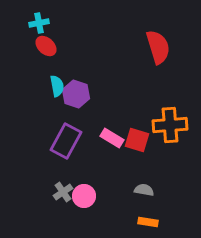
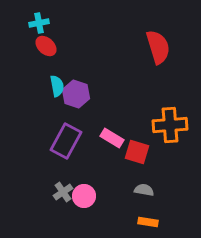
red square: moved 12 px down
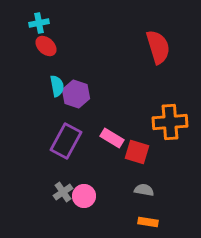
orange cross: moved 3 px up
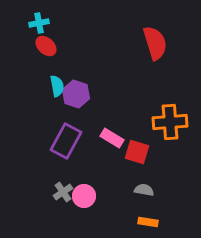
red semicircle: moved 3 px left, 4 px up
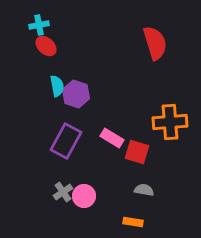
cyan cross: moved 2 px down
orange rectangle: moved 15 px left
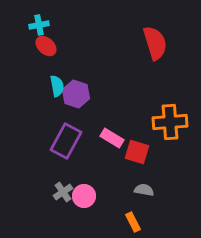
orange rectangle: rotated 54 degrees clockwise
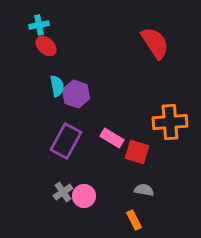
red semicircle: rotated 16 degrees counterclockwise
orange rectangle: moved 1 px right, 2 px up
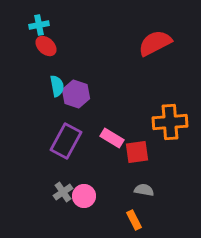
red semicircle: rotated 84 degrees counterclockwise
red square: rotated 25 degrees counterclockwise
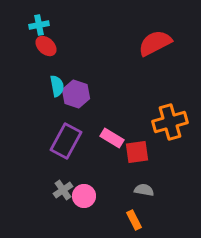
orange cross: rotated 12 degrees counterclockwise
gray cross: moved 2 px up
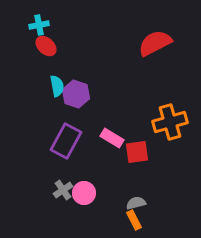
gray semicircle: moved 8 px left, 13 px down; rotated 24 degrees counterclockwise
pink circle: moved 3 px up
